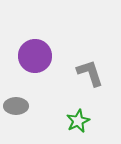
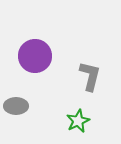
gray L-shape: moved 3 px down; rotated 32 degrees clockwise
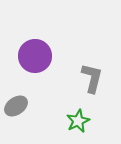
gray L-shape: moved 2 px right, 2 px down
gray ellipse: rotated 35 degrees counterclockwise
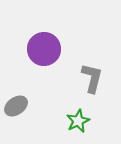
purple circle: moved 9 px right, 7 px up
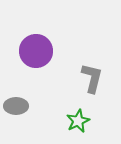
purple circle: moved 8 px left, 2 px down
gray ellipse: rotated 35 degrees clockwise
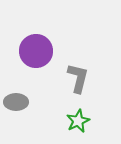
gray L-shape: moved 14 px left
gray ellipse: moved 4 px up
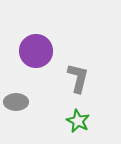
green star: rotated 20 degrees counterclockwise
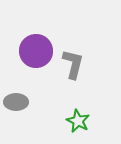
gray L-shape: moved 5 px left, 14 px up
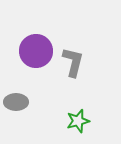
gray L-shape: moved 2 px up
green star: rotated 30 degrees clockwise
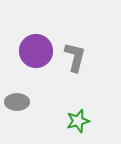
gray L-shape: moved 2 px right, 5 px up
gray ellipse: moved 1 px right
